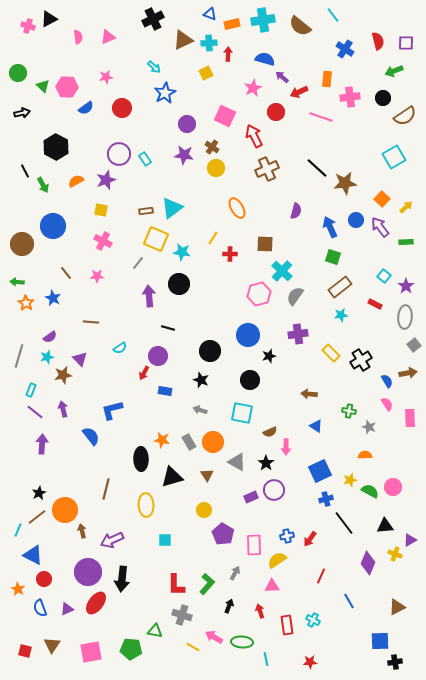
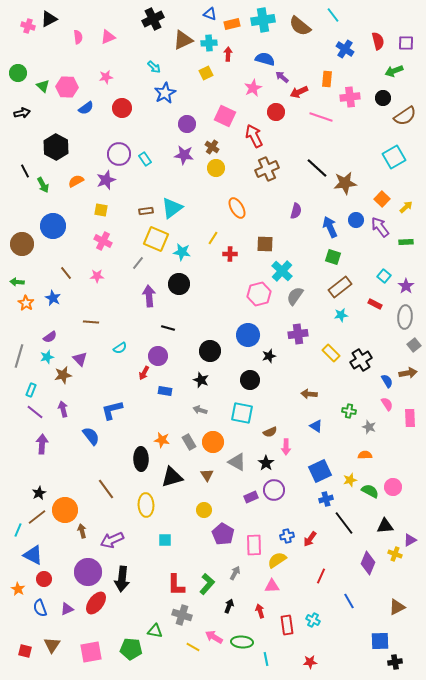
brown line at (106, 489): rotated 50 degrees counterclockwise
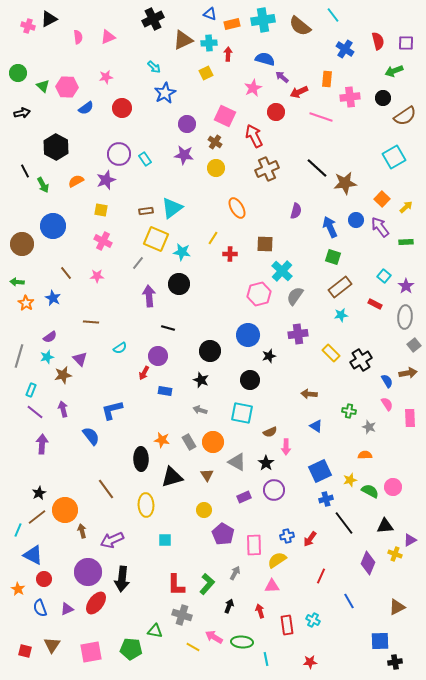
brown cross at (212, 147): moved 3 px right, 5 px up
purple rectangle at (251, 497): moved 7 px left
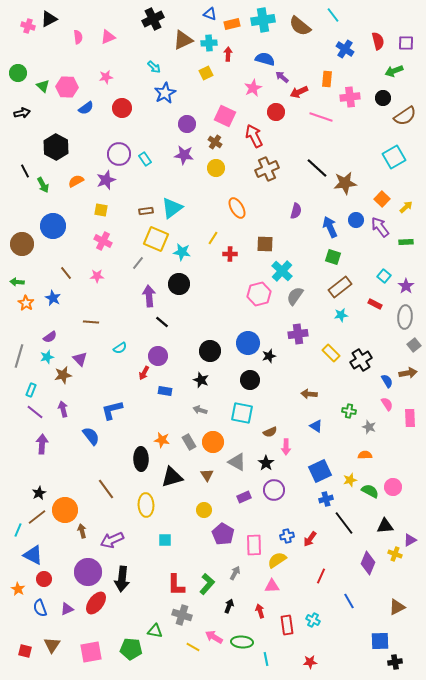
black line at (168, 328): moved 6 px left, 6 px up; rotated 24 degrees clockwise
blue circle at (248, 335): moved 8 px down
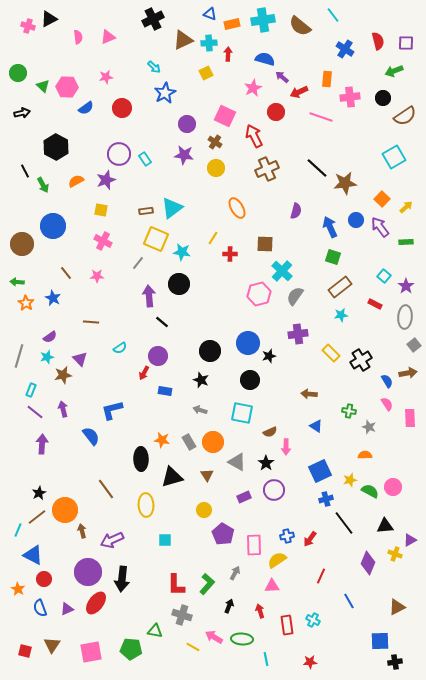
green ellipse at (242, 642): moved 3 px up
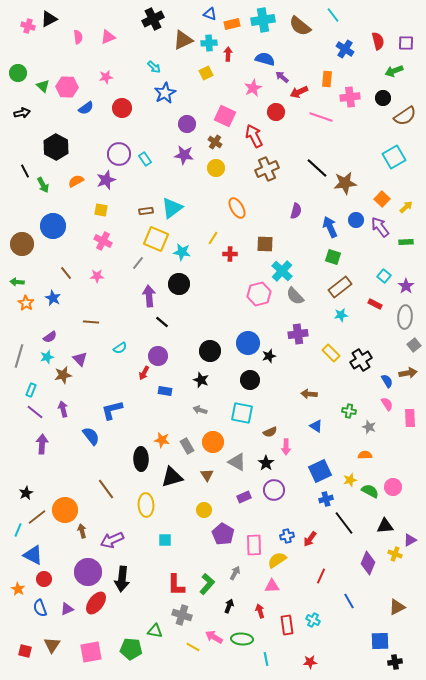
gray semicircle at (295, 296): rotated 78 degrees counterclockwise
gray rectangle at (189, 442): moved 2 px left, 4 px down
black star at (39, 493): moved 13 px left
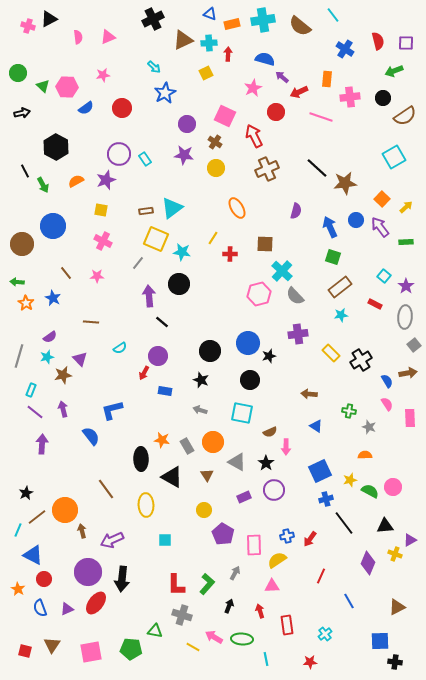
pink star at (106, 77): moved 3 px left, 2 px up
black triangle at (172, 477): rotated 45 degrees clockwise
cyan cross at (313, 620): moved 12 px right, 14 px down; rotated 24 degrees clockwise
black cross at (395, 662): rotated 16 degrees clockwise
